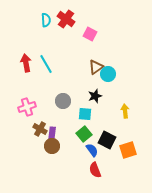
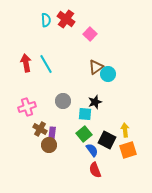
pink square: rotated 16 degrees clockwise
black star: moved 6 px down
yellow arrow: moved 19 px down
brown circle: moved 3 px left, 1 px up
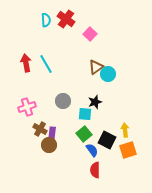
red semicircle: rotated 21 degrees clockwise
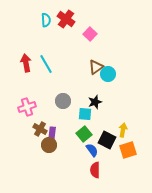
yellow arrow: moved 2 px left; rotated 16 degrees clockwise
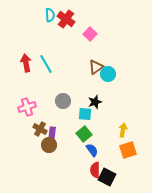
cyan semicircle: moved 4 px right, 5 px up
black square: moved 37 px down
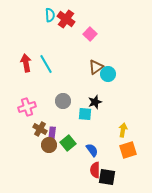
green square: moved 16 px left, 9 px down
black square: rotated 18 degrees counterclockwise
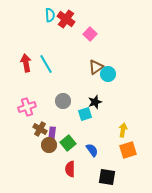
cyan square: rotated 24 degrees counterclockwise
red semicircle: moved 25 px left, 1 px up
